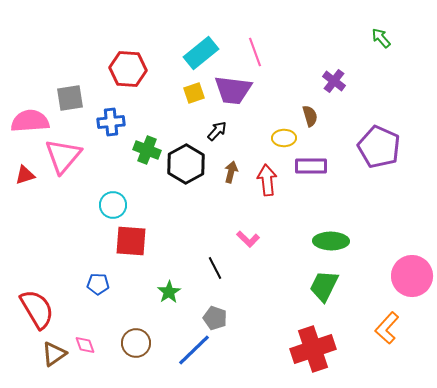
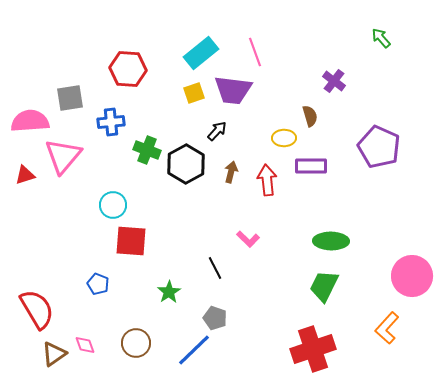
blue pentagon: rotated 20 degrees clockwise
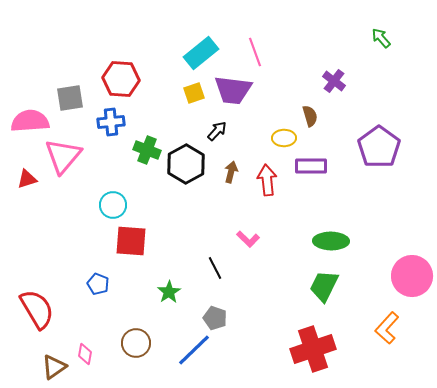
red hexagon: moved 7 px left, 10 px down
purple pentagon: rotated 12 degrees clockwise
red triangle: moved 2 px right, 4 px down
pink diamond: moved 9 px down; rotated 30 degrees clockwise
brown triangle: moved 13 px down
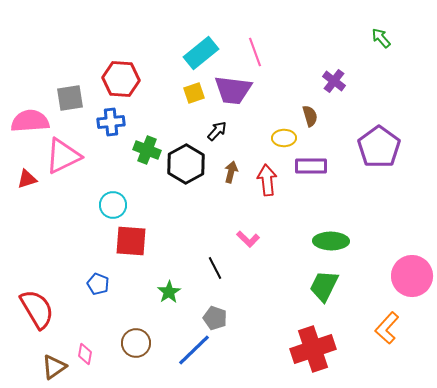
pink triangle: rotated 24 degrees clockwise
